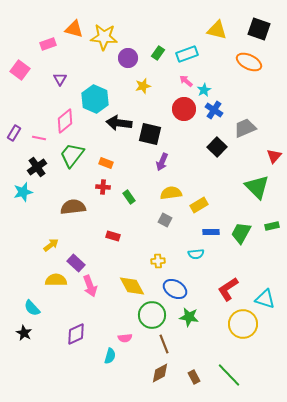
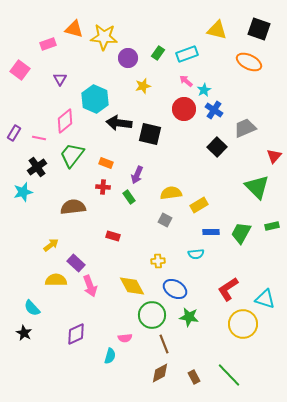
purple arrow at (162, 162): moved 25 px left, 13 px down
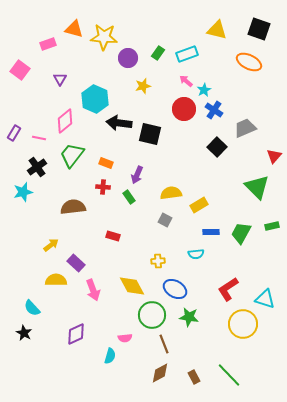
pink arrow at (90, 286): moved 3 px right, 4 px down
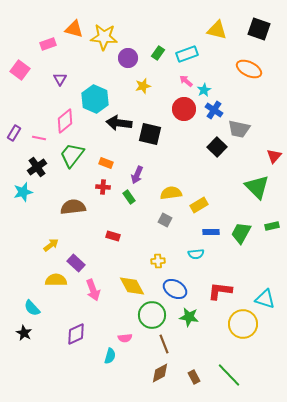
orange ellipse at (249, 62): moved 7 px down
gray trapezoid at (245, 128): moved 6 px left, 1 px down; rotated 145 degrees counterclockwise
red L-shape at (228, 289): moved 8 px left, 2 px down; rotated 40 degrees clockwise
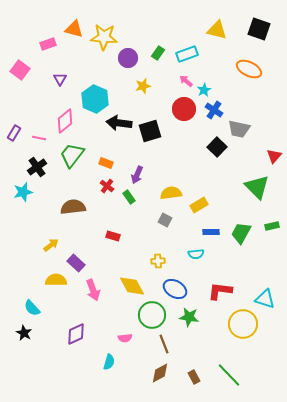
black square at (150, 134): moved 3 px up; rotated 30 degrees counterclockwise
red cross at (103, 187): moved 4 px right, 1 px up; rotated 32 degrees clockwise
cyan semicircle at (110, 356): moved 1 px left, 6 px down
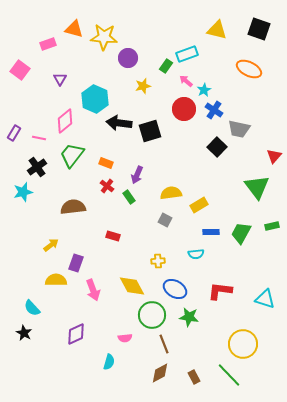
green rectangle at (158, 53): moved 8 px right, 13 px down
green triangle at (257, 187): rotated 8 degrees clockwise
purple rectangle at (76, 263): rotated 66 degrees clockwise
yellow circle at (243, 324): moved 20 px down
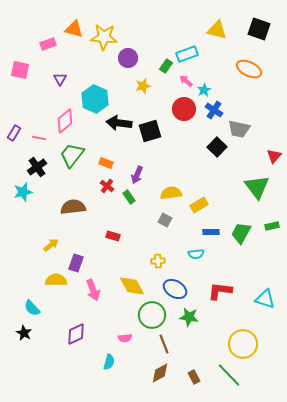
pink square at (20, 70): rotated 24 degrees counterclockwise
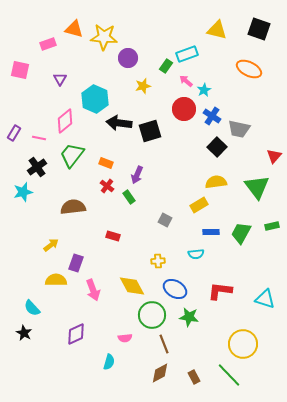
blue cross at (214, 110): moved 2 px left, 6 px down
yellow semicircle at (171, 193): moved 45 px right, 11 px up
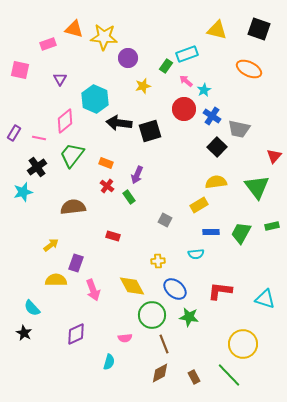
blue ellipse at (175, 289): rotated 10 degrees clockwise
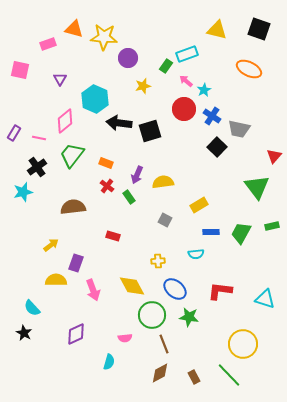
yellow semicircle at (216, 182): moved 53 px left
